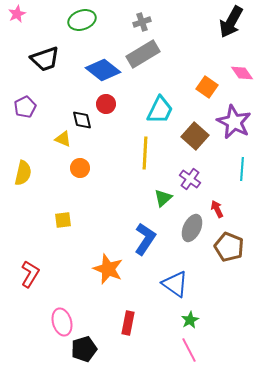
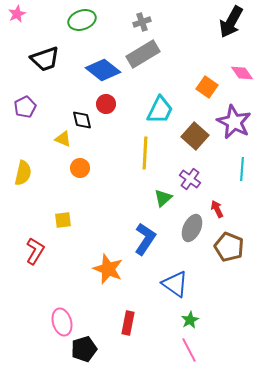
red L-shape: moved 5 px right, 23 px up
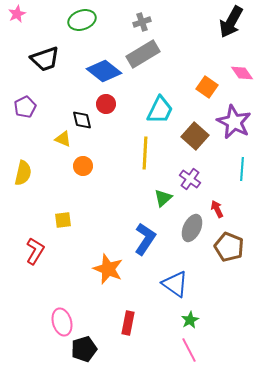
blue diamond: moved 1 px right, 1 px down
orange circle: moved 3 px right, 2 px up
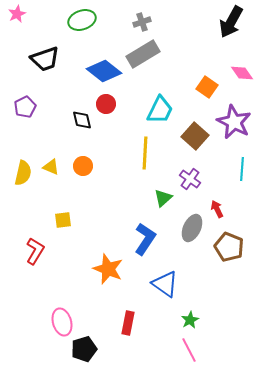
yellow triangle: moved 12 px left, 28 px down
blue triangle: moved 10 px left
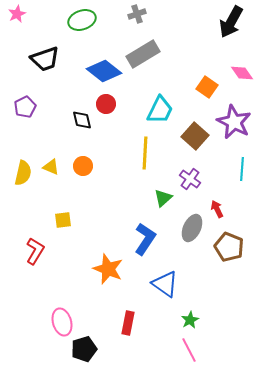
gray cross: moved 5 px left, 8 px up
